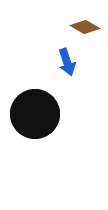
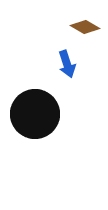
blue arrow: moved 2 px down
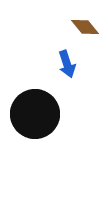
brown diamond: rotated 20 degrees clockwise
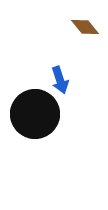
blue arrow: moved 7 px left, 16 px down
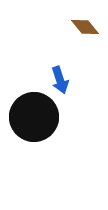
black circle: moved 1 px left, 3 px down
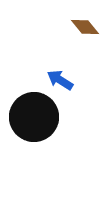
blue arrow: rotated 140 degrees clockwise
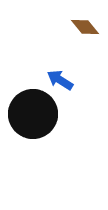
black circle: moved 1 px left, 3 px up
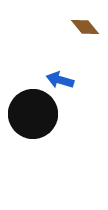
blue arrow: rotated 16 degrees counterclockwise
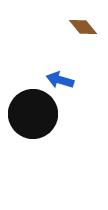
brown diamond: moved 2 px left
